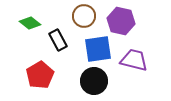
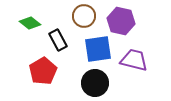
red pentagon: moved 3 px right, 4 px up
black circle: moved 1 px right, 2 px down
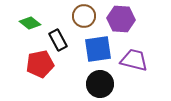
purple hexagon: moved 2 px up; rotated 8 degrees counterclockwise
red pentagon: moved 3 px left, 7 px up; rotated 20 degrees clockwise
black circle: moved 5 px right, 1 px down
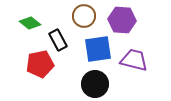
purple hexagon: moved 1 px right, 1 px down
black circle: moved 5 px left
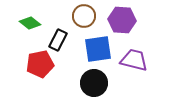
black rectangle: rotated 55 degrees clockwise
black circle: moved 1 px left, 1 px up
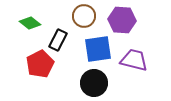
red pentagon: rotated 16 degrees counterclockwise
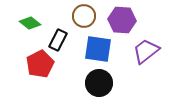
blue square: rotated 16 degrees clockwise
purple trapezoid: moved 12 px right, 9 px up; rotated 52 degrees counterclockwise
black circle: moved 5 px right
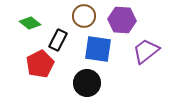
black circle: moved 12 px left
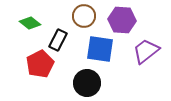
blue square: moved 2 px right
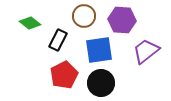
blue square: moved 1 px left, 1 px down; rotated 16 degrees counterclockwise
red pentagon: moved 24 px right, 11 px down
black circle: moved 14 px right
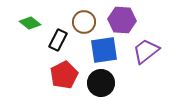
brown circle: moved 6 px down
blue square: moved 5 px right
